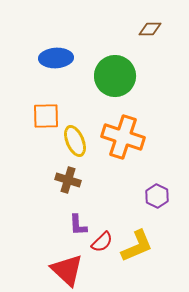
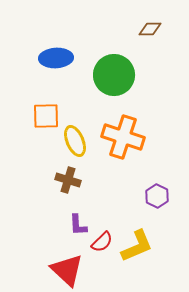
green circle: moved 1 px left, 1 px up
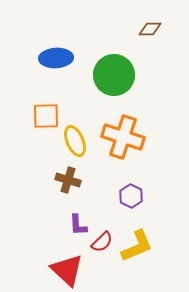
purple hexagon: moved 26 px left
